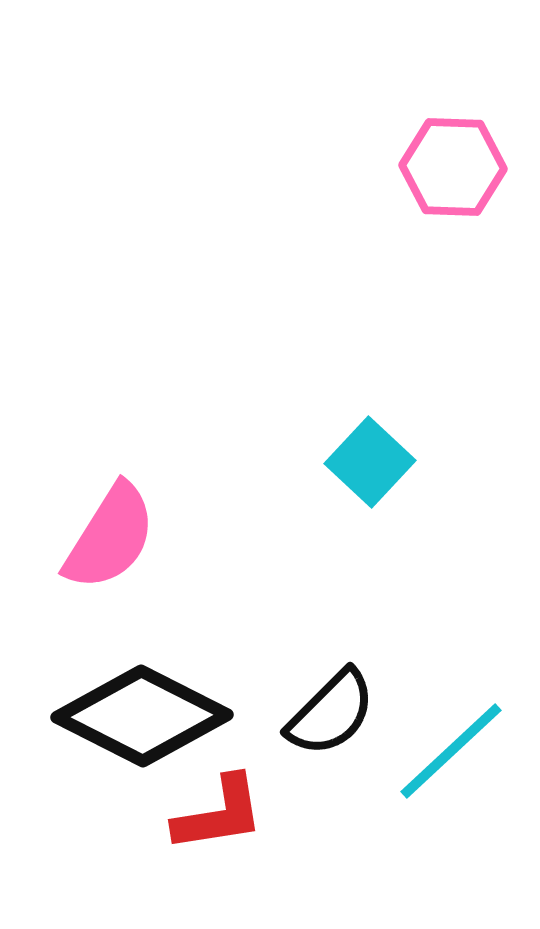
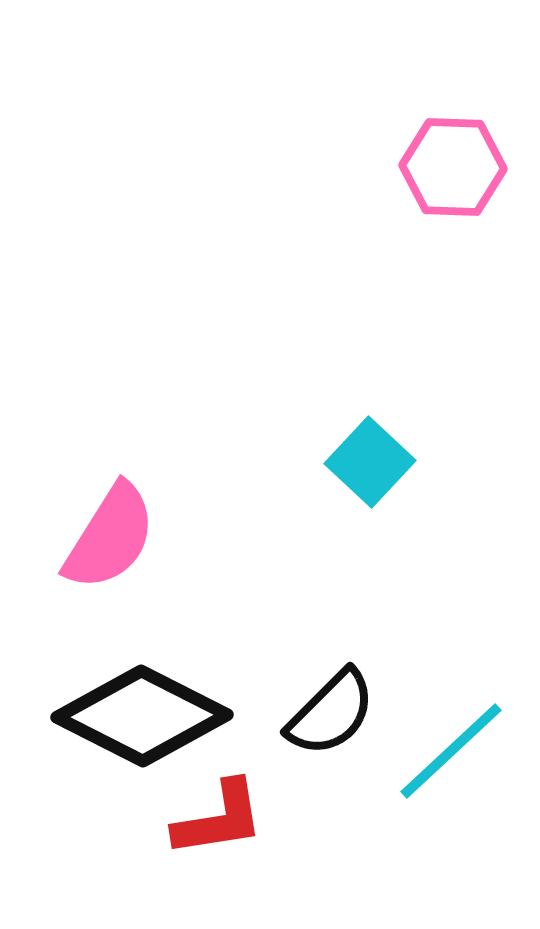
red L-shape: moved 5 px down
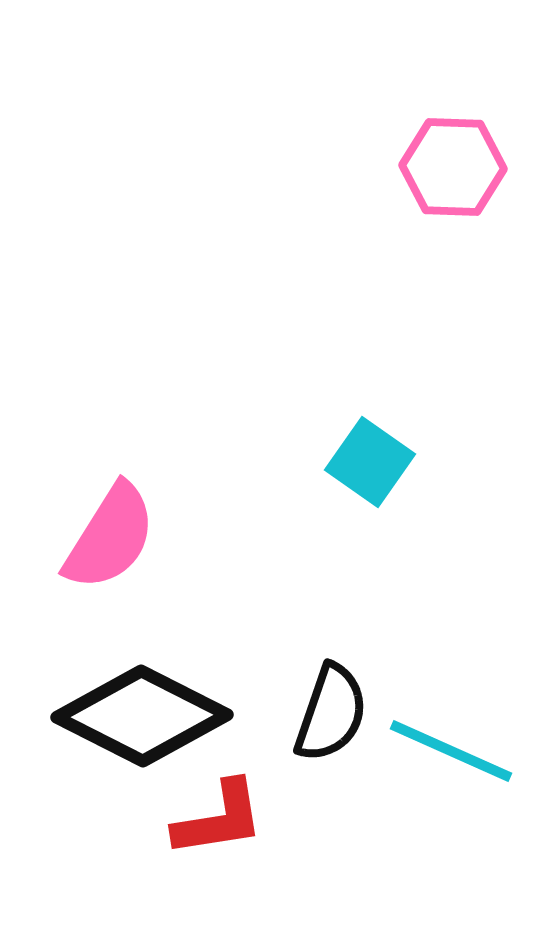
cyan square: rotated 8 degrees counterclockwise
black semicircle: rotated 26 degrees counterclockwise
cyan line: rotated 67 degrees clockwise
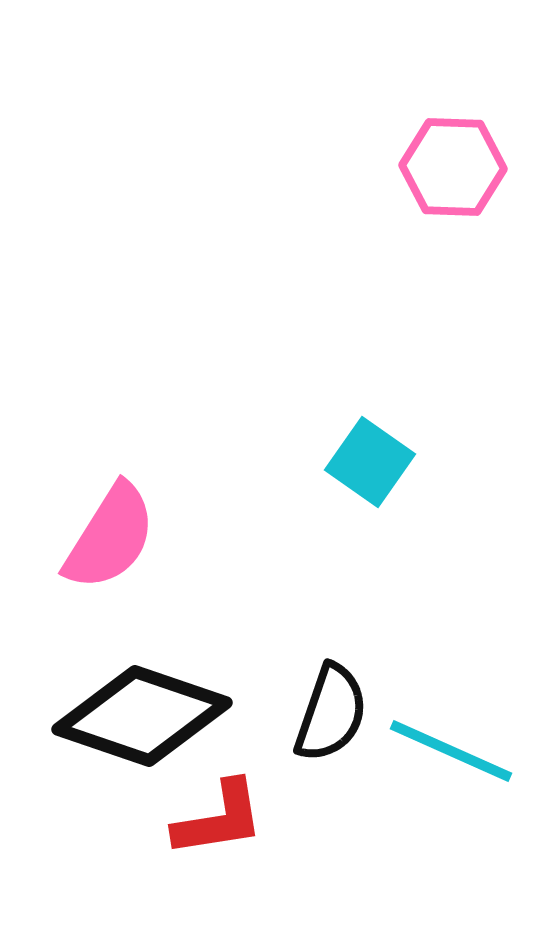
black diamond: rotated 8 degrees counterclockwise
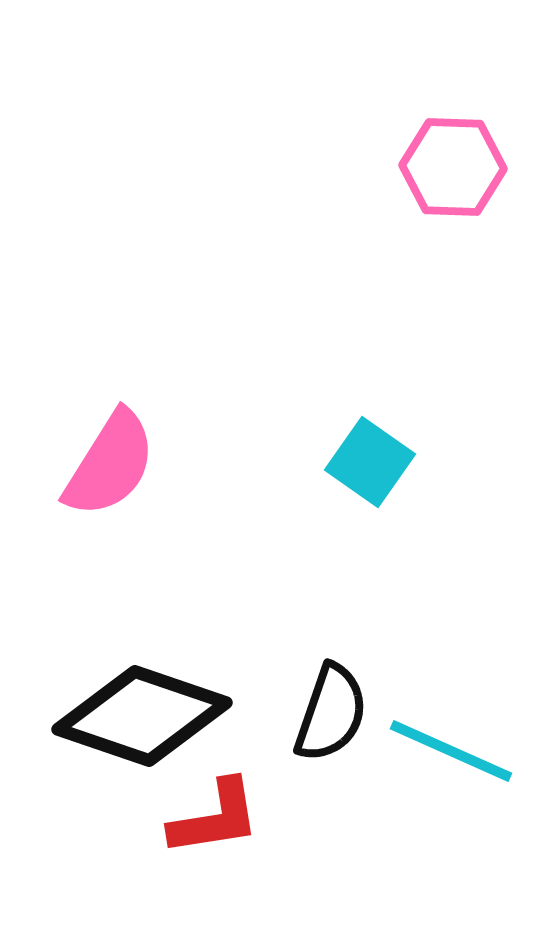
pink semicircle: moved 73 px up
red L-shape: moved 4 px left, 1 px up
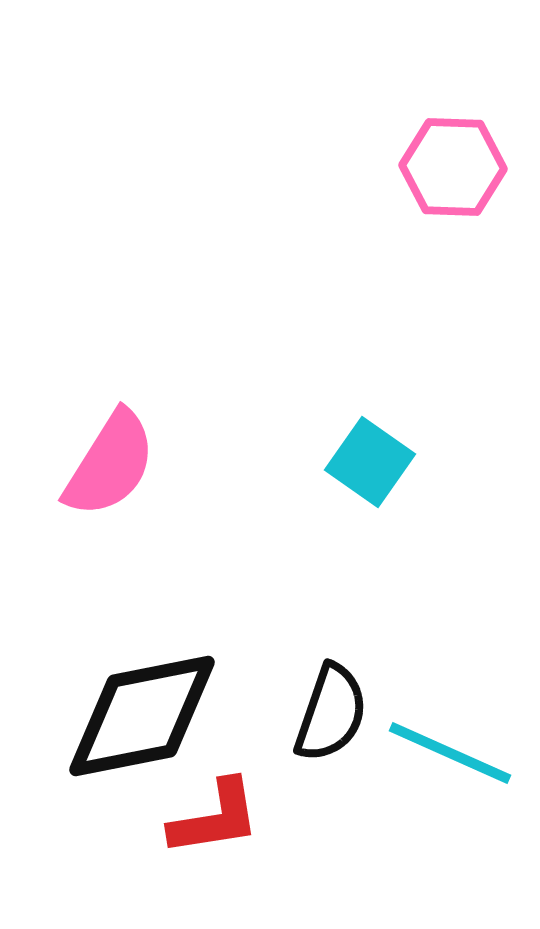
black diamond: rotated 30 degrees counterclockwise
cyan line: moved 1 px left, 2 px down
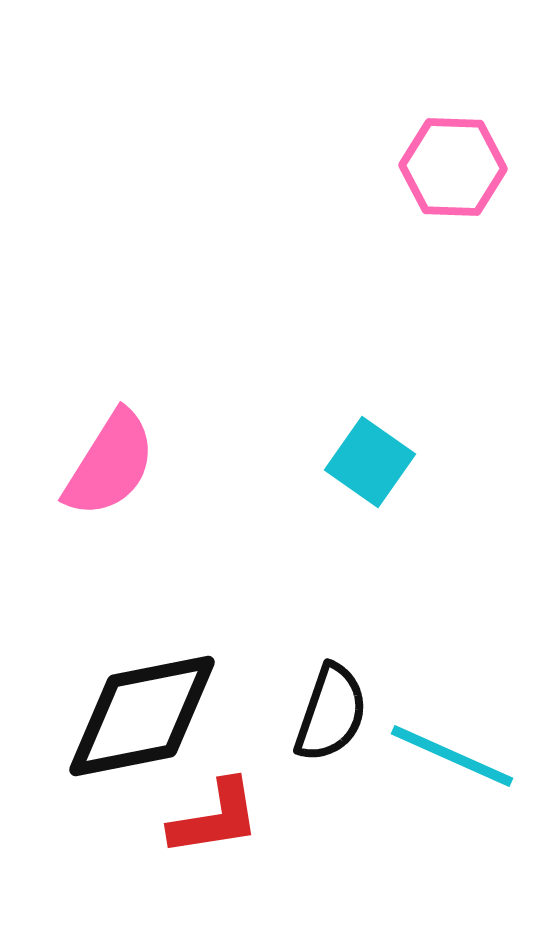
cyan line: moved 2 px right, 3 px down
